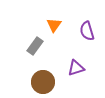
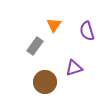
purple triangle: moved 2 px left
brown circle: moved 2 px right
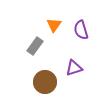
purple semicircle: moved 6 px left, 1 px up
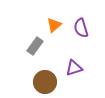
orange triangle: rotated 14 degrees clockwise
purple semicircle: moved 2 px up
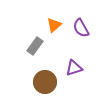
purple semicircle: rotated 12 degrees counterclockwise
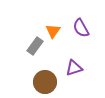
orange triangle: moved 1 px left, 6 px down; rotated 14 degrees counterclockwise
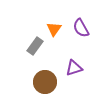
orange triangle: moved 1 px right, 2 px up
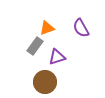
orange triangle: moved 7 px left, 1 px up; rotated 35 degrees clockwise
purple triangle: moved 17 px left, 11 px up
